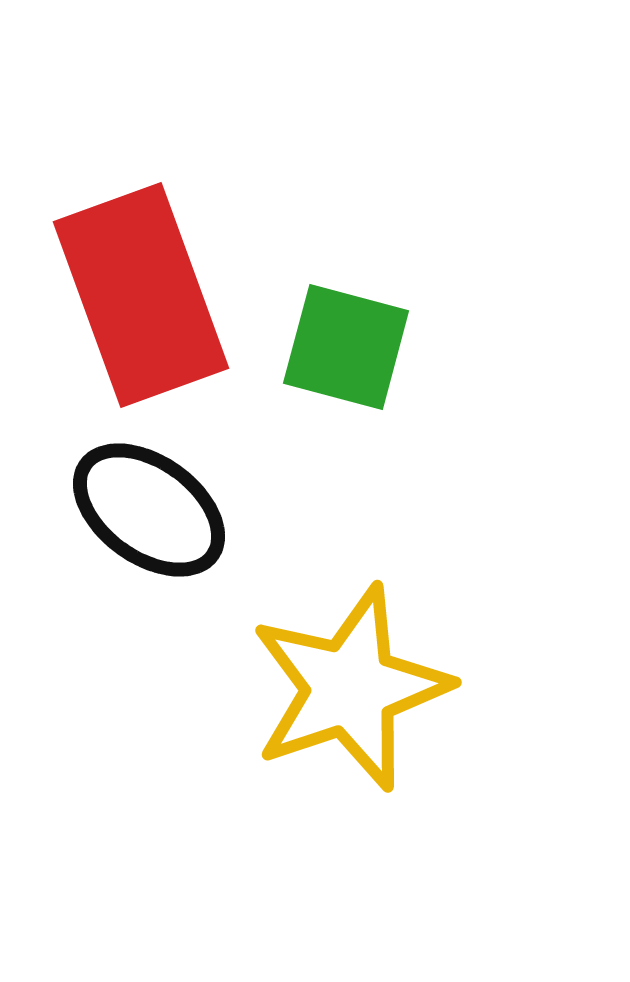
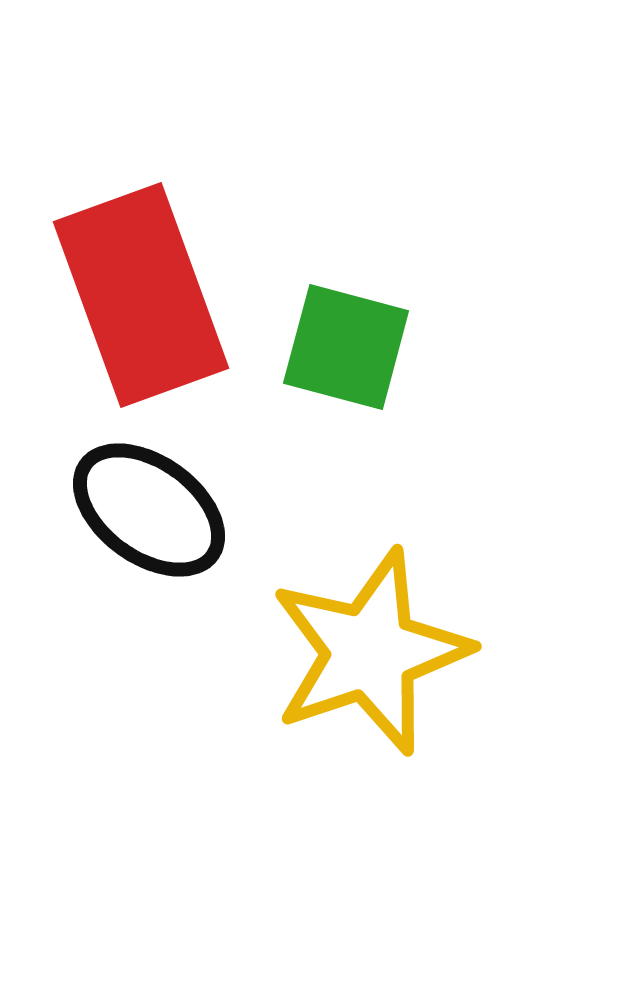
yellow star: moved 20 px right, 36 px up
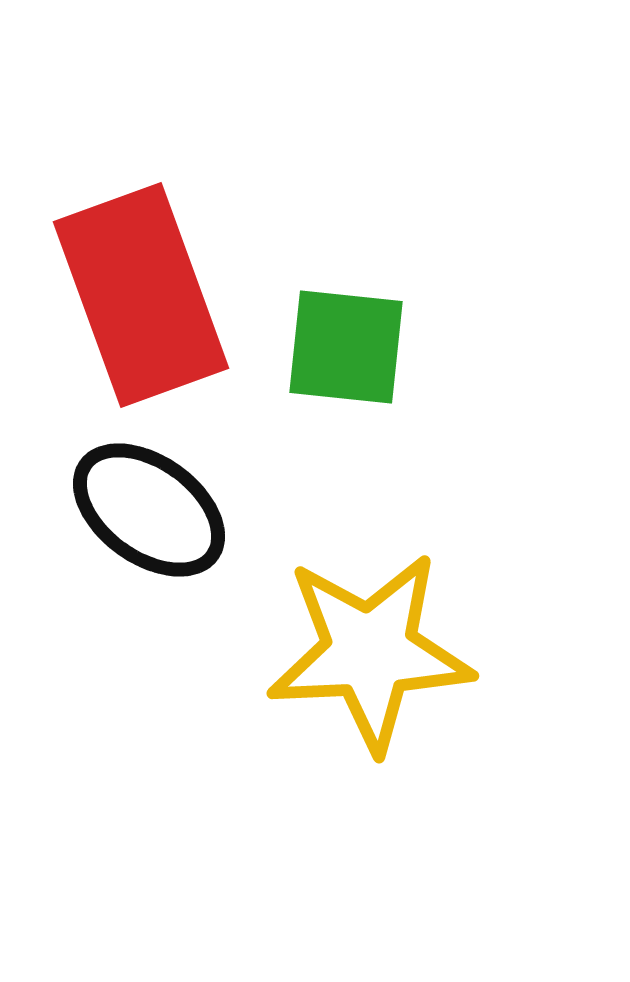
green square: rotated 9 degrees counterclockwise
yellow star: rotated 16 degrees clockwise
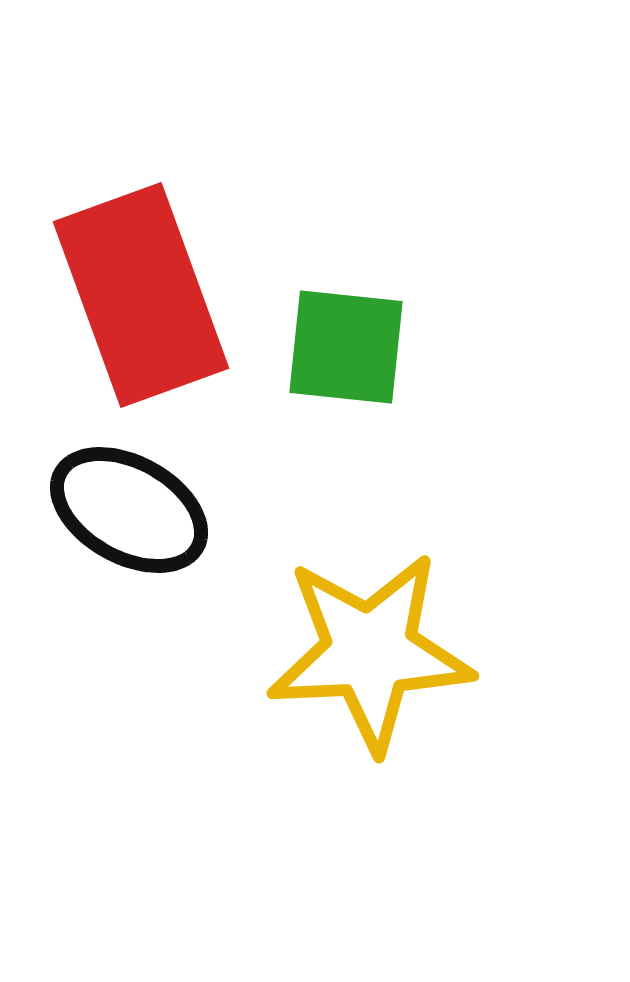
black ellipse: moved 20 px left; rotated 7 degrees counterclockwise
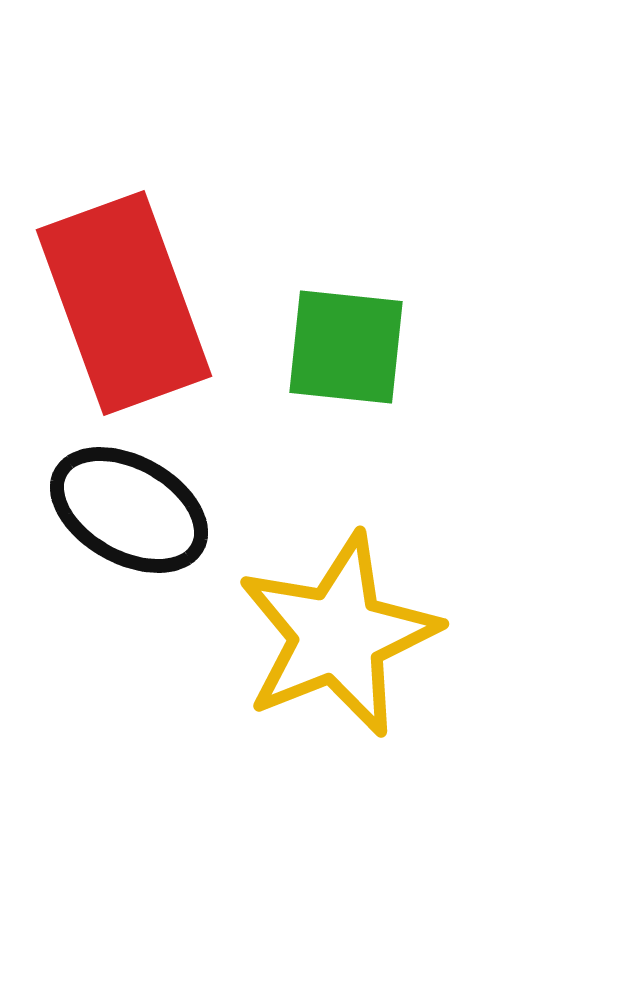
red rectangle: moved 17 px left, 8 px down
yellow star: moved 32 px left, 17 px up; rotated 19 degrees counterclockwise
